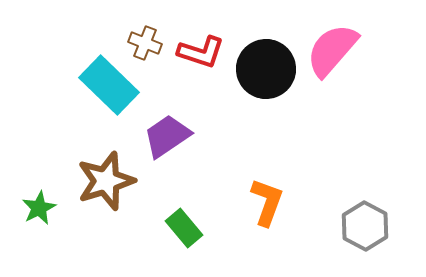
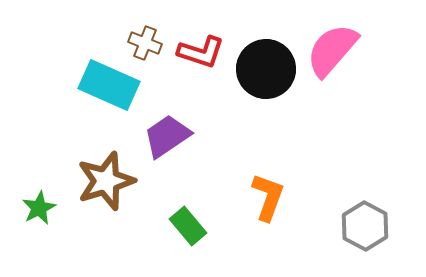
cyan rectangle: rotated 20 degrees counterclockwise
orange L-shape: moved 1 px right, 5 px up
green rectangle: moved 4 px right, 2 px up
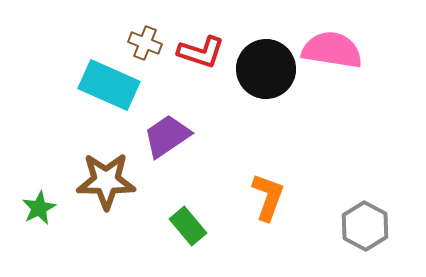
pink semicircle: rotated 58 degrees clockwise
brown star: rotated 18 degrees clockwise
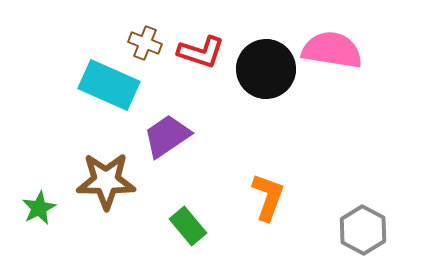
gray hexagon: moved 2 px left, 4 px down
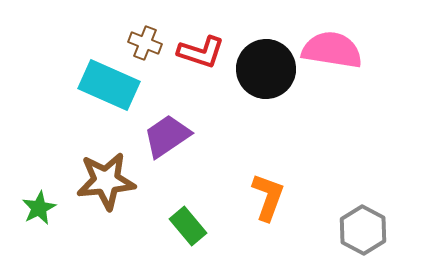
brown star: rotated 6 degrees counterclockwise
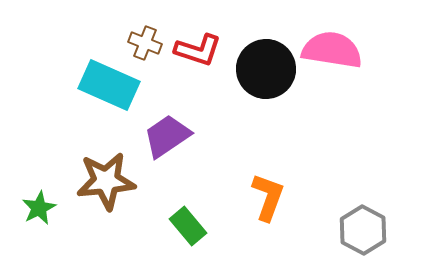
red L-shape: moved 3 px left, 2 px up
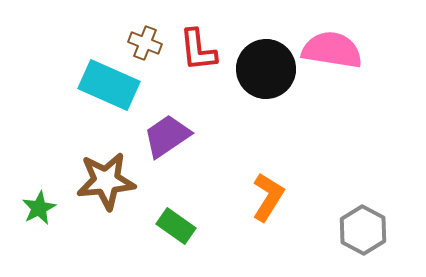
red L-shape: rotated 66 degrees clockwise
orange L-shape: rotated 12 degrees clockwise
green rectangle: moved 12 px left; rotated 15 degrees counterclockwise
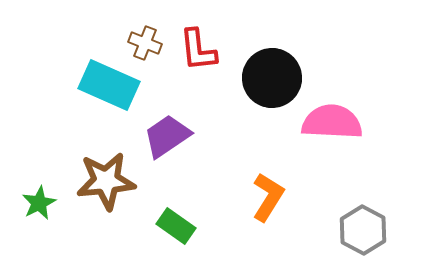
pink semicircle: moved 72 px down; rotated 6 degrees counterclockwise
black circle: moved 6 px right, 9 px down
green star: moved 5 px up
